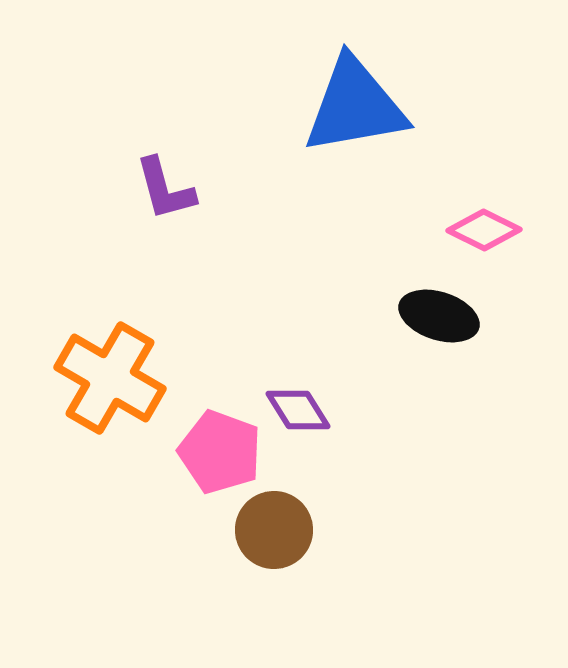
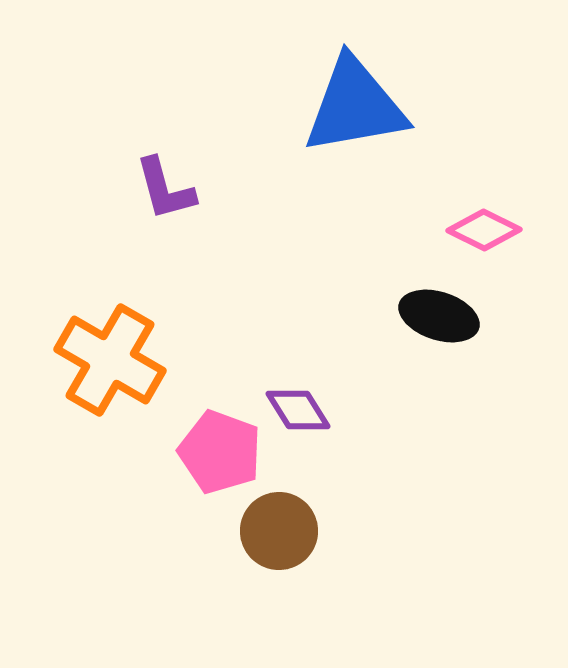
orange cross: moved 18 px up
brown circle: moved 5 px right, 1 px down
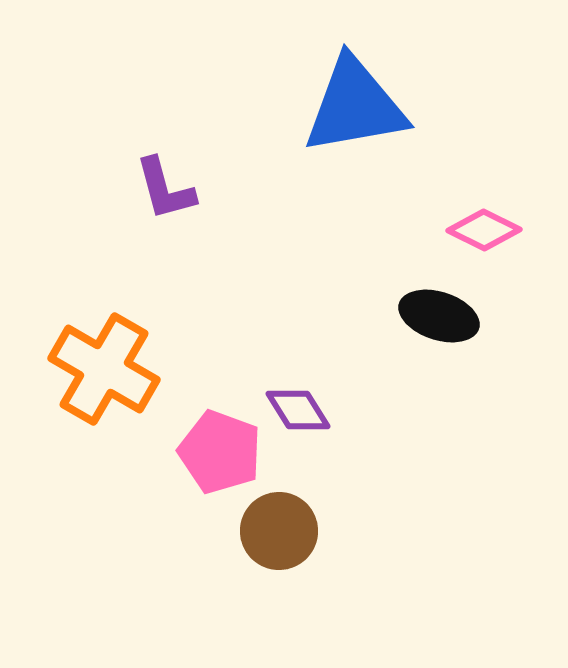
orange cross: moved 6 px left, 9 px down
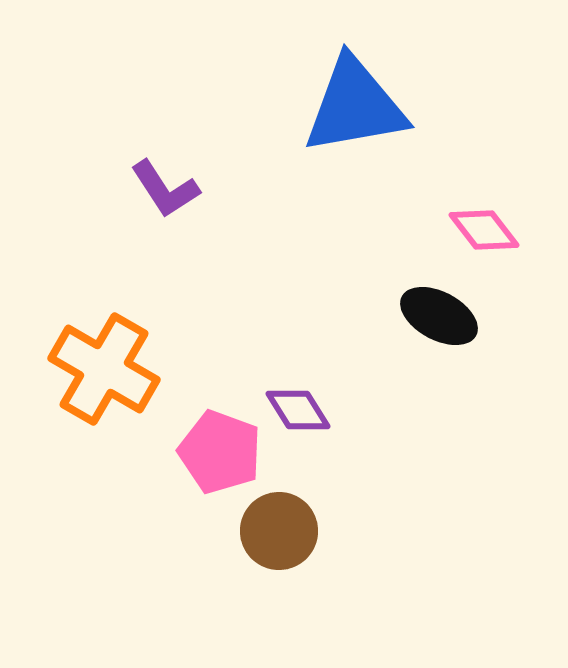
purple L-shape: rotated 18 degrees counterclockwise
pink diamond: rotated 26 degrees clockwise
black ellipse: rotated 10 degrees clockwise
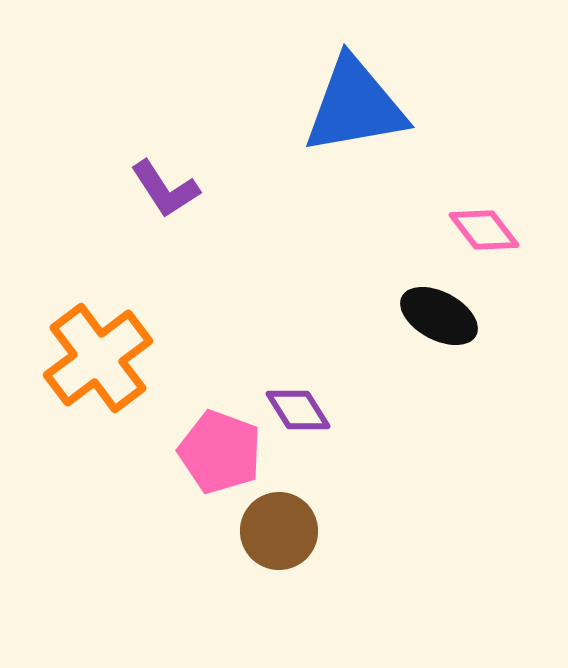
orange cross: moved 6 px left, 11 px up; rotated 23 degrees clockwise
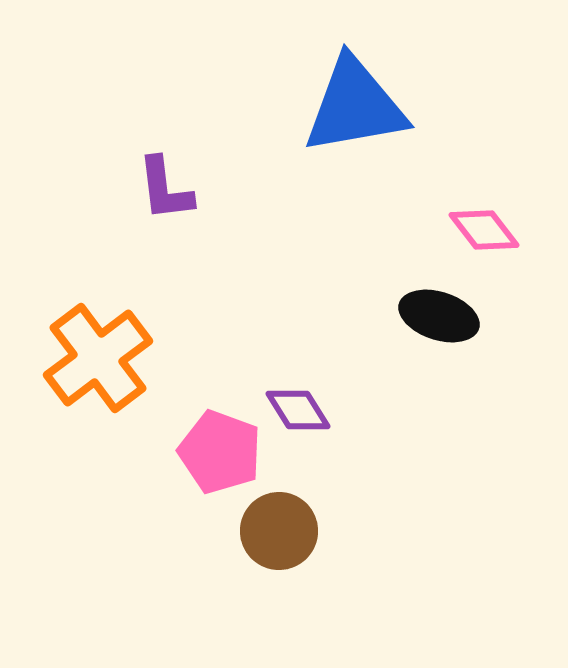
purple L-shape: rotated 26 degrees clockwise
black ellipse: rotated 10 degrees counterclockwise
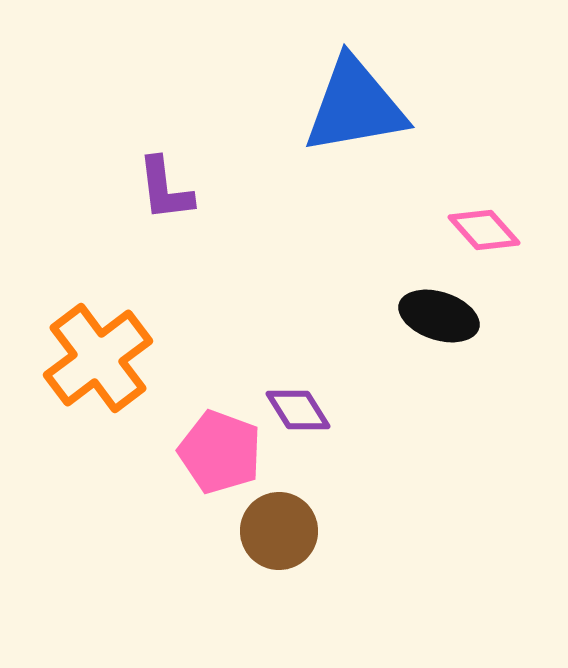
pink diamond: rotated 4 degrees counterclockwise
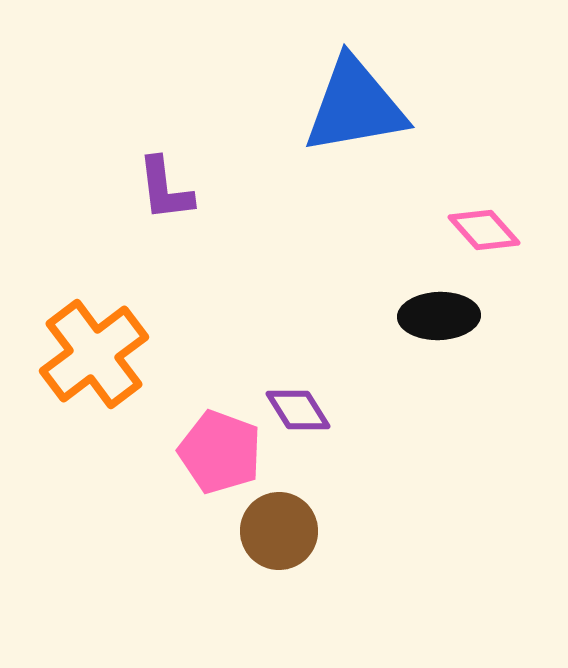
black ellipse: rotated 20 degrees counterclockwise
orange cross: moved 4 px left, 4 px up
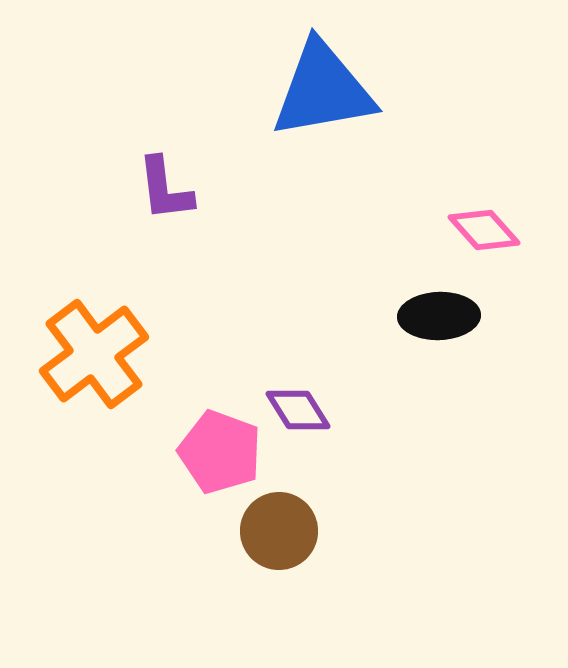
blue triangle: moved 32 px left, 16 px up
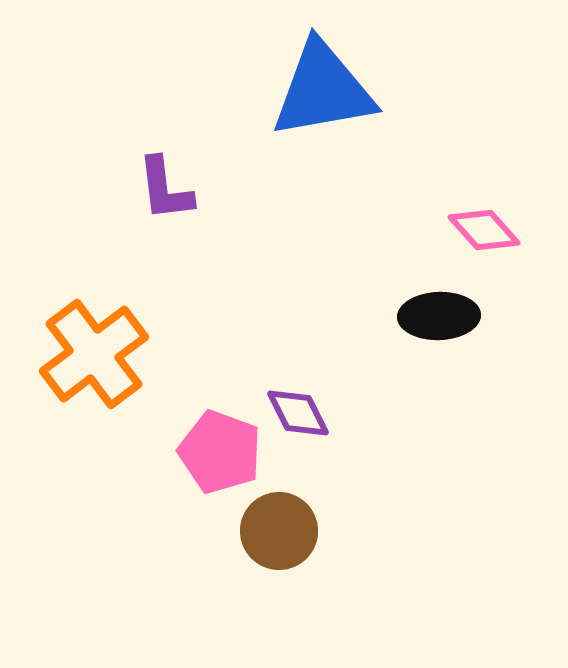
purple diamond: moved 3 px down; rotated 6 degrees clockwise
